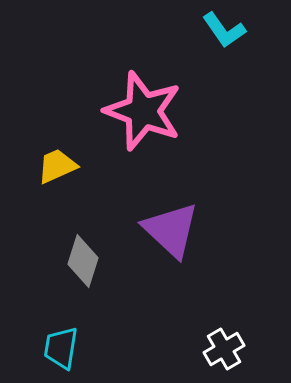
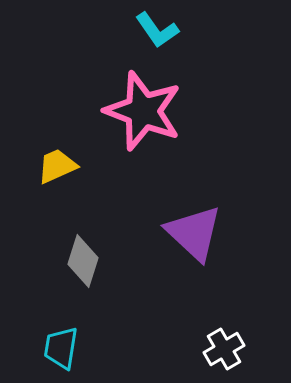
cyan L-shape: moved 67 px left
purple triangle: moved 23 px right, 3 px down
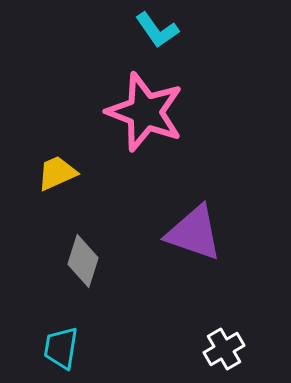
pink star: moved 2 px right, 1 px down
yellow trapezoid: moved 7 px down
purple triangle: rotated 24 degrees counterclockwise
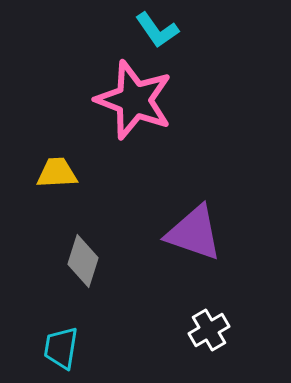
pink star: moved 11 px left, 12 px up
yellow trapezoid: rotated 21 degrees clockwise
white cross: moved 15 px left, 19 px up
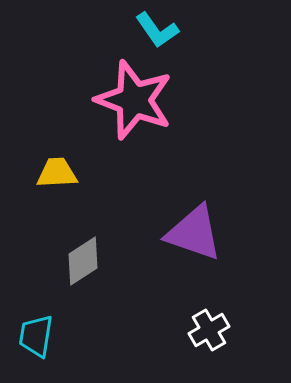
gray diamond: rotated 39 degrees clockwise
cyan trapezoid: moved 25 px left, 12 px up
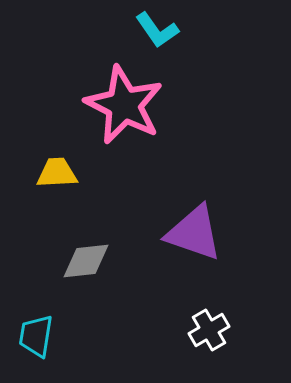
pink star: moved 10 px left, 5 px down; rotated 6 degrees clockwise
gray diamond: moved 3 px right; rotated 27 degrees clockwise
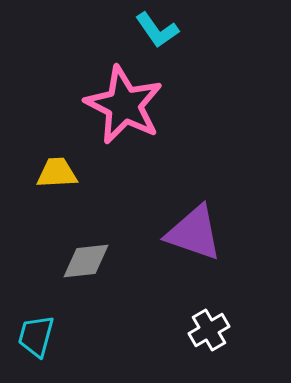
cyan trapezoid: rotated 6 degrees clockwise
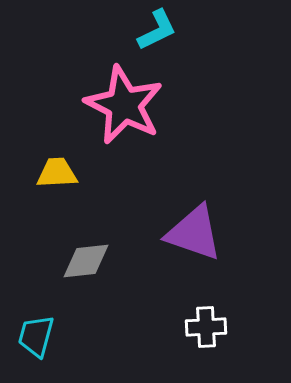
cyan L-shape: rotated 81 degrees counterclockwise
white cross: moved 3 px left, 3 px up; rotated 27 degrees clockwise
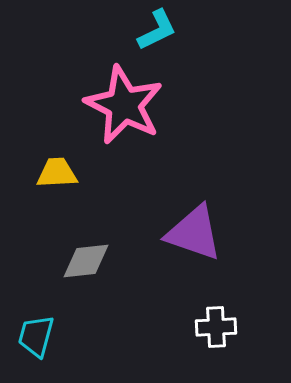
white cross: moved 10 px right
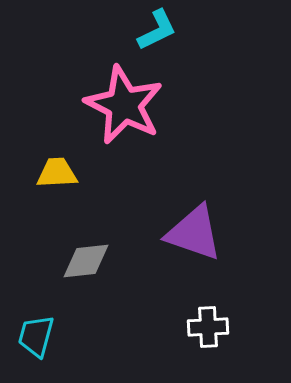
white cross: moved 8 px left
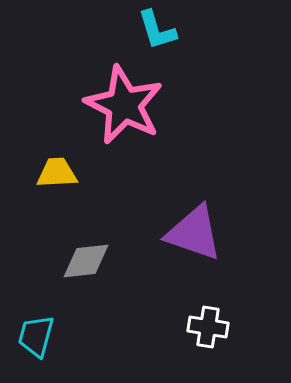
cyan L-shape: rotated 99 degrees clockwise
white cross: rotated 12 degrees clockwise
